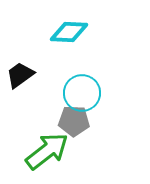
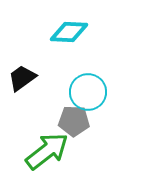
black trapezoid: moved 2 px right, 3 px down
cyan circle: moved 6 px right, 1 px up
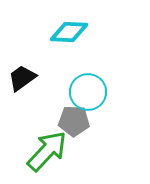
green arrow: rotated 9 degrees counterclockwise
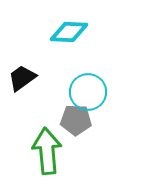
gray pentagon: moved 2 px right, 1 px up
green arrow: rotated 48 degrees counterclockwise
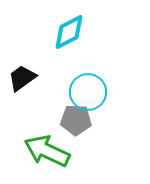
cyan diamond: rotated 30 degrees counterclockwise
green arrow: rotated 60 degrees counterclockwise
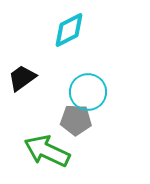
cyan diamond: moved 2 px up
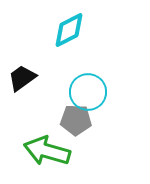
green arrow: rotated 9 degrees counterclockwise
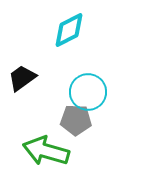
green arrow: moved 1 px left
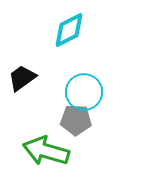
cyan circle: moved 4 px left
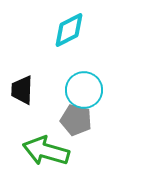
black trapezoid: moved 12 px down; rotated 52 degrees counterclockwise
cyan circle: moved 2 px up
gray pentagon: rotated 12 degrees clockwise
